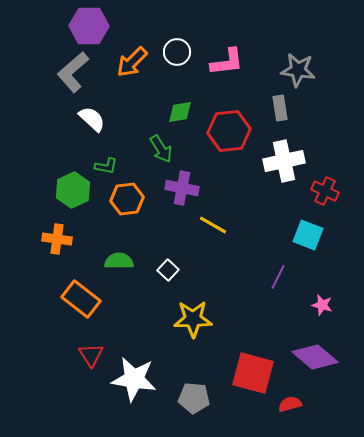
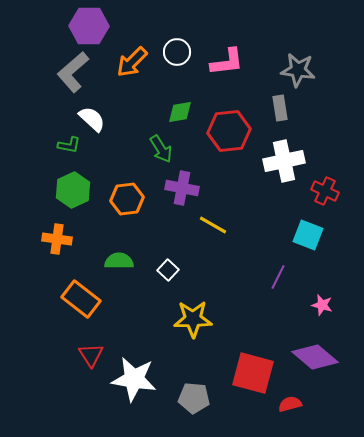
green L-shape: moved 37 px left, 21 px up
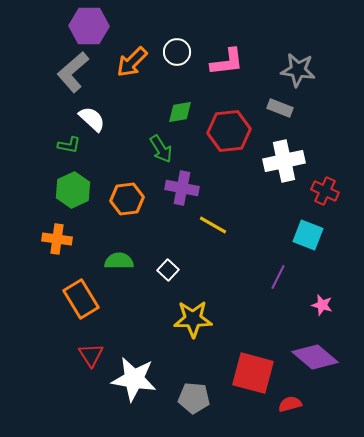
gray rectangle: rotated 60 degrees counterclockwise
orange rectangle: rotated 21 degrees clockwise
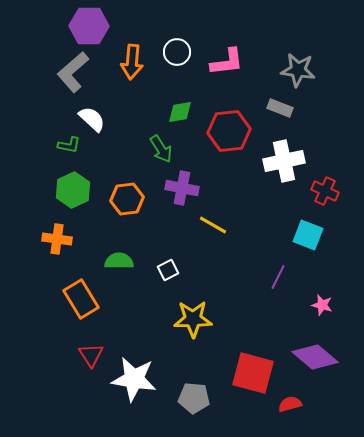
orange arrow: rotated 40 degrees counterclockwise
white square: rotated 20 degrees clockwise
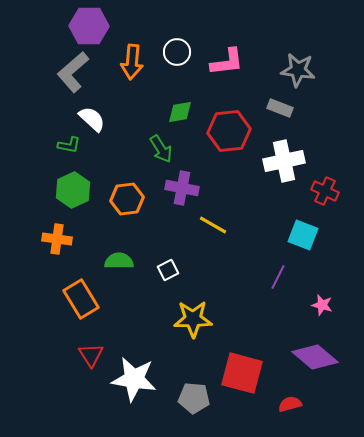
cyan square: moved 5 px left
red square: moved 11 px left
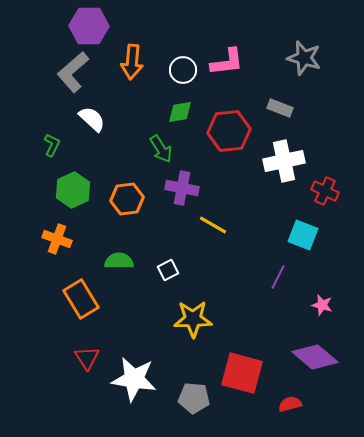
white circle: moved 6 px right, 18 px down
gray star: moved 6 px right, 12 px up; rotated 8 degrees clockwise
green L-shape: moved 17 px left; rotated 75 degrees counterclockwise
orange cross: rotated 12 degrees clockwise
red triangle: moved 4 px left, 3 px down
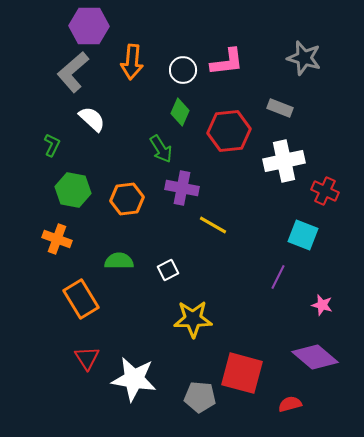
green diamond: rotated 56 degrees counterclockwise
green hexagon: rotated 24 degrees counterclockwise
gray pentagon: moved 6 px right, 1 px up
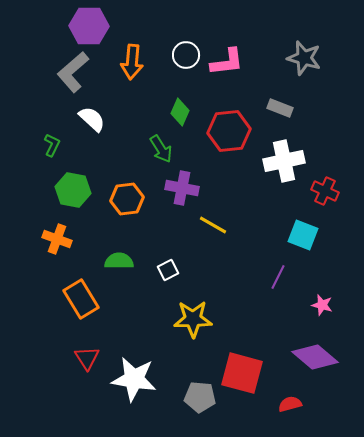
white circle: moved 3 px right, 15 px up
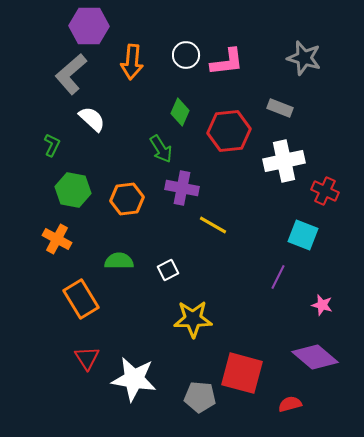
gray L-shape: moved 2 px left, 2 px down
orange cross: rotated 8 degrees clockwise
